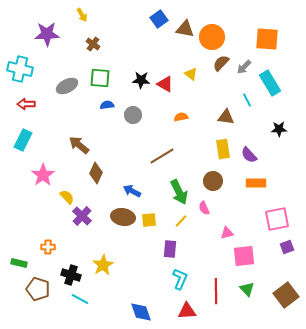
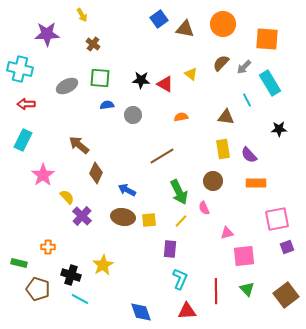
orange circle at (212, 37): moved 11 px right, 13 px up
blue arrow at (132, 191): moved 5 px left, 1 px up
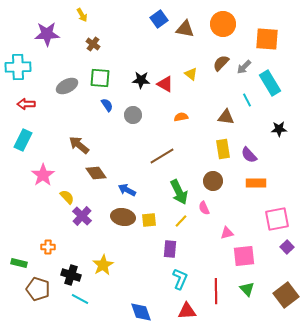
cyan cross at (20, 69): moved 2 px left, 2 px up; rotated 15 degrees counterclockwise
blue semicircle at (107, 105): rotated 64 degrees clockwise
brown diamond at (96, 173): rotated 60 degrees counterclockwise
purple square at (287, 247): rotated 24 degrees counterclockwise
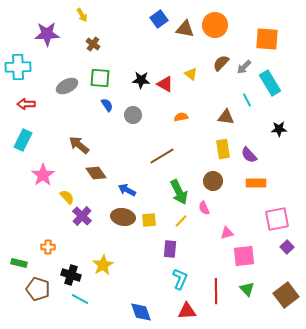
orange circle at (223, 24): moved 8 px left, 1 px down
